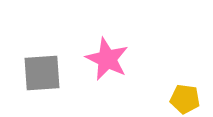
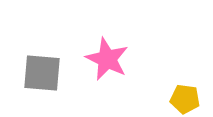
gray square: rotated 9 degrees clockwise
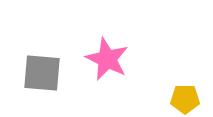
yellow pentagon: rotated 8 degrees counterclockwise
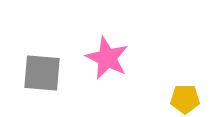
pink star: moved 1 px up
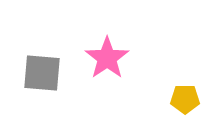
pink star: rotated 12 degrees clockwise
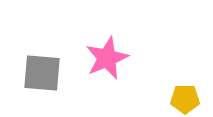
pink star: rotated 12 degrees clockwise
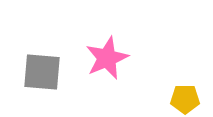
gray square: moved 1 px up
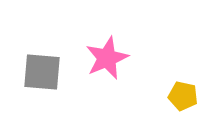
yellow pentagon: moved 2 px left, 3 px up; rotated 12 degrees clockwise
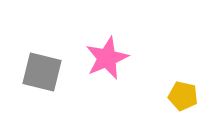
gray square: rotated 9 degrees clockwise
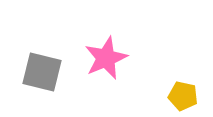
pink star: moved 1 px left
